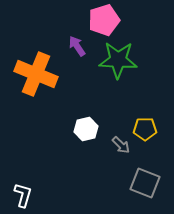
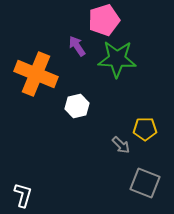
green star: moved 1 px left, 1 px up
white hexagon: moved 9 px left, 23 px up
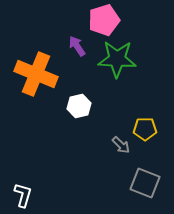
white hexagon: moved 2 px right
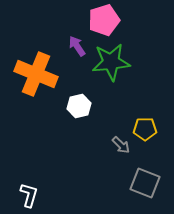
green star: moved 6 px left, 3 px down; rotated 9 degrees counterclockwise
white L-shape: moved 6 px right
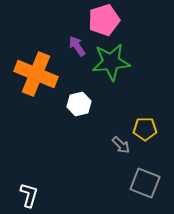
white hexagon: moved 2 px up
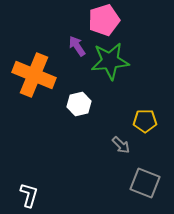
green star: moved 1 px left, 1 px up
orange cross: moved 2 px left, 1 px down
yellow pentagon: moved 8 px up
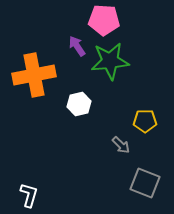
pink pentagon: rotated 20 degrees clockwise
orange cross: rotated 33 degrees counterclockwise
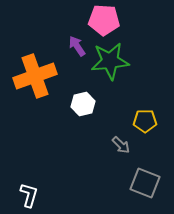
orange cross: moved 1 px right, 1 px down; rotated 9 degrees counterclockwise
white hexagon: moved 4 px right
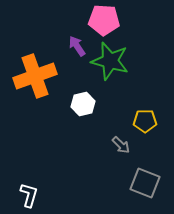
green star: rotated 21 degrees clockwise
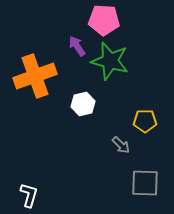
gray square: rotated 20 degrees counterclockwise
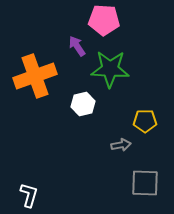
green star: moved 8 px down; rotated 12 degrees counterclockwise
gray arrow: rotated 54 degrees counterclockwise
